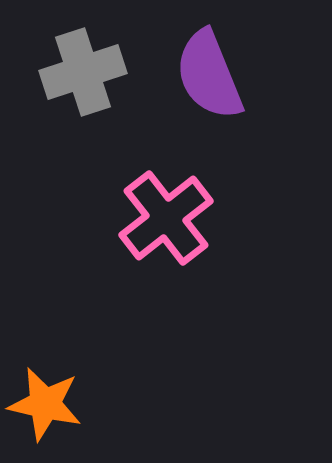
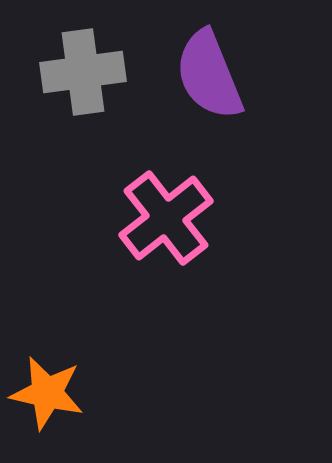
gray cross: rotated 10 degrees clockwise
orange star: moved 2 px right, 11 px up
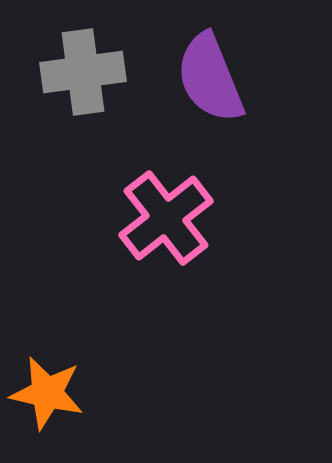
purple semicircle: moved 1 px right, 3 px down
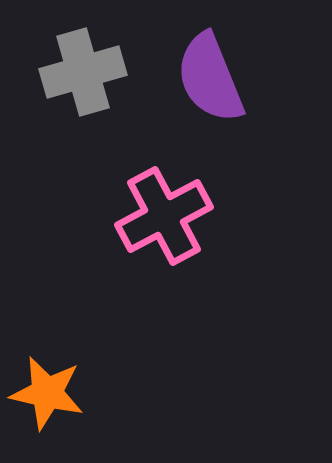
gray cross: rotated 8 degrees counterclockwise
pink cross: moved 2 px left, 2 px up; rotated 10 degrees clockwise
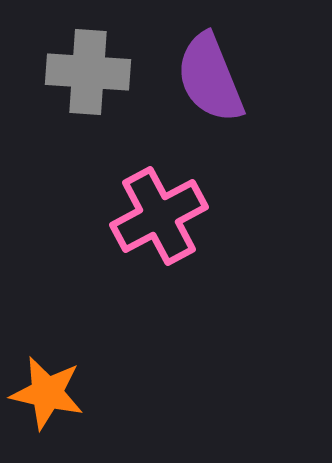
gray cross: moved 5 px right; rotated 20 degrees clockwise
pink cross: moved 5 px left
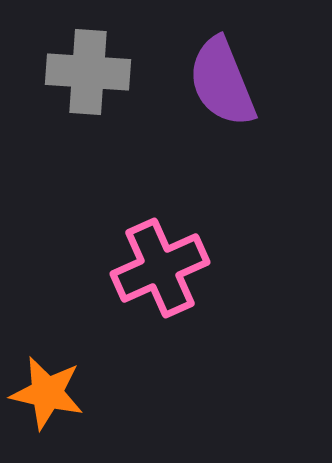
purple semicircle: moved 12 px right, 4 px down
pink cross: moved 1 px right, 52 px down; rotated 4 degrees clockwise
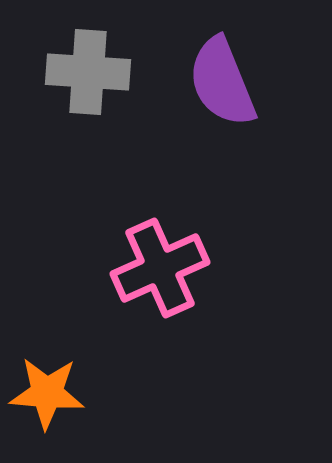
orange star: rotated 8 degrees counterclockwise
